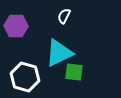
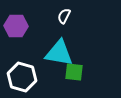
cyan triangle: rotated 36 degrees clockwise
white hexagon: moved 3 px left
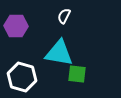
green square: moved 3 px right, 2 px down
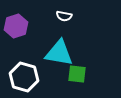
white semicircle: rotated 105 degrees counterclockwise
purple hexagon: rotated 20 degrees counterclockwise
white hexagon: moved 2 px right
